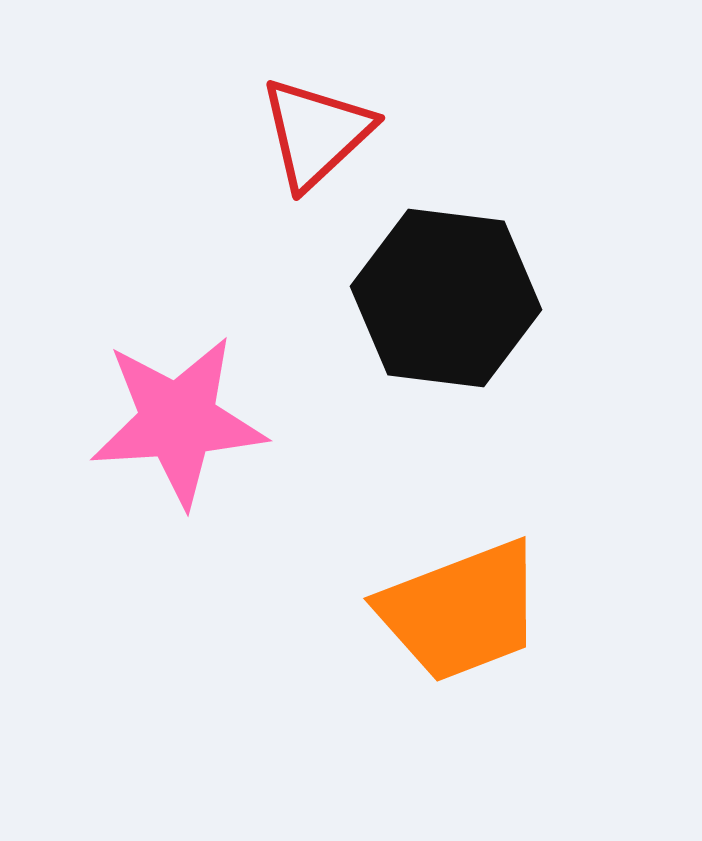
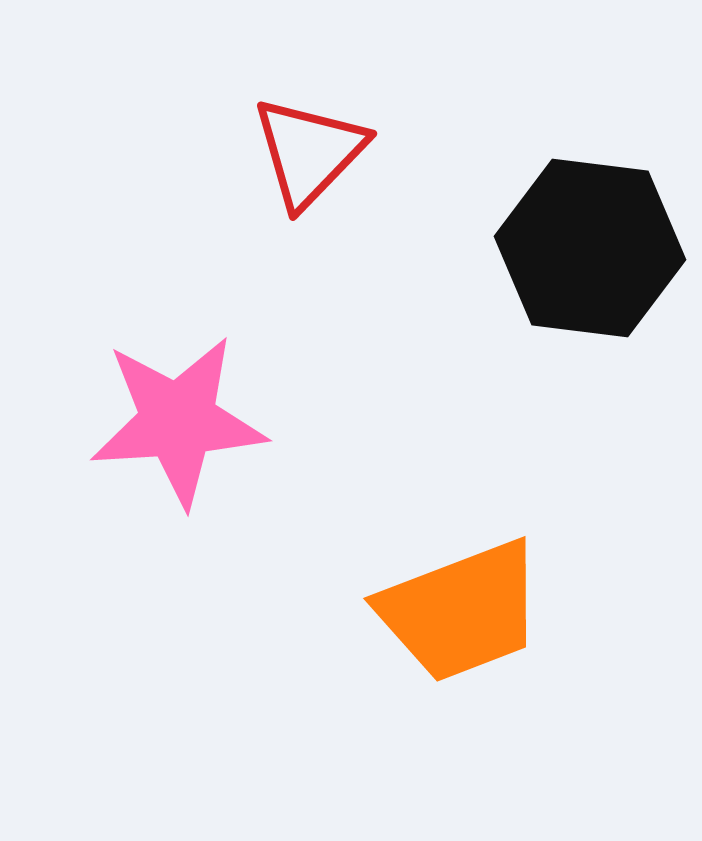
red triangle: moved 7 px left, 19 px down; rotated 3 degrees counterclockwise
black hexagon: moved 144 px right, 50 px up
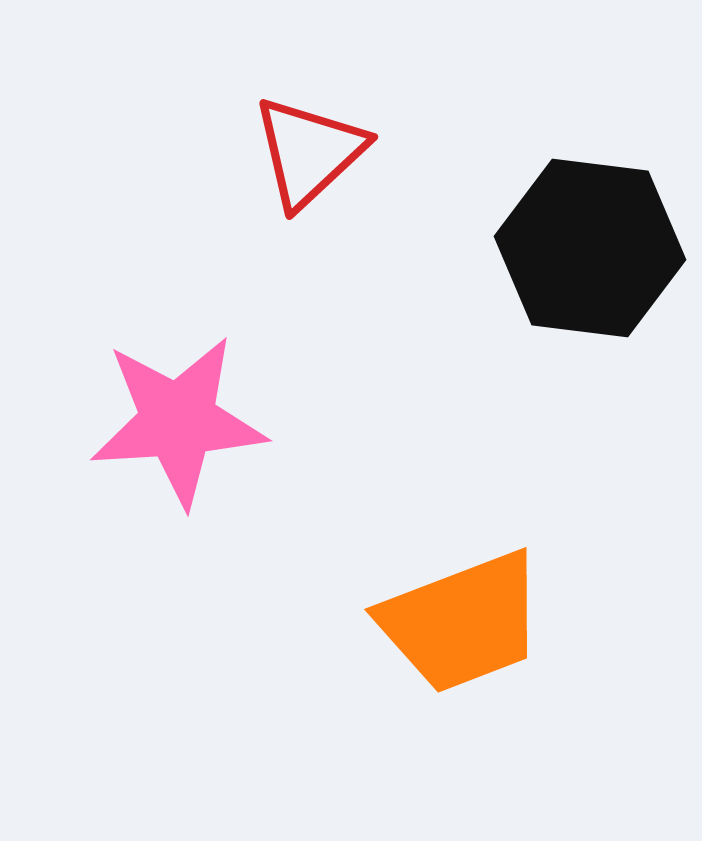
red triangle: rotated 3 degrees clockwise
orange trapezoid: moved 1 px right, 11 px down
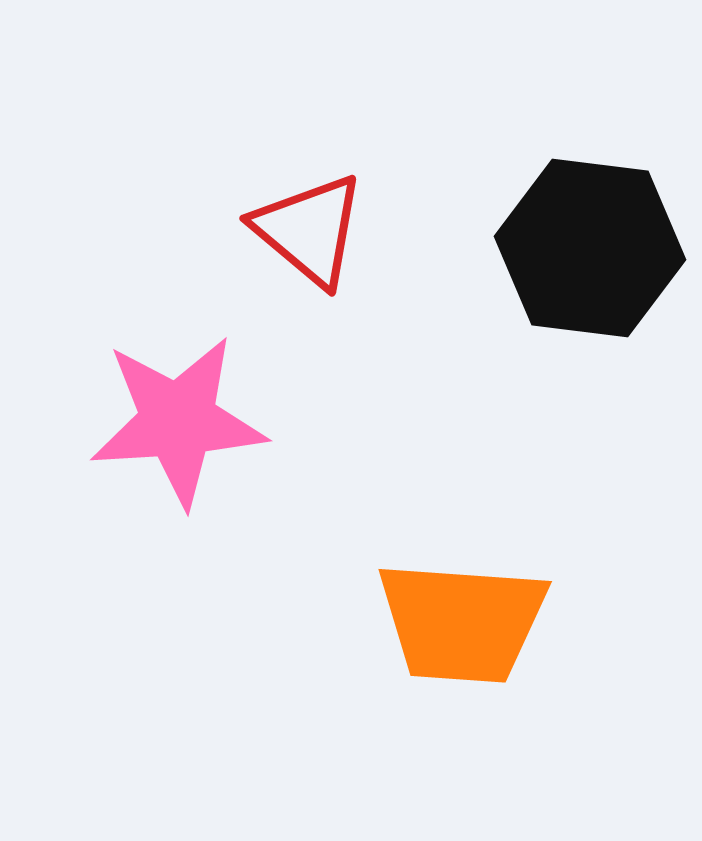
red triangle: moved 78 px down; rotated 37 degrees counterclockwise
orange trapezoid: rotated 25 degrees clockwise
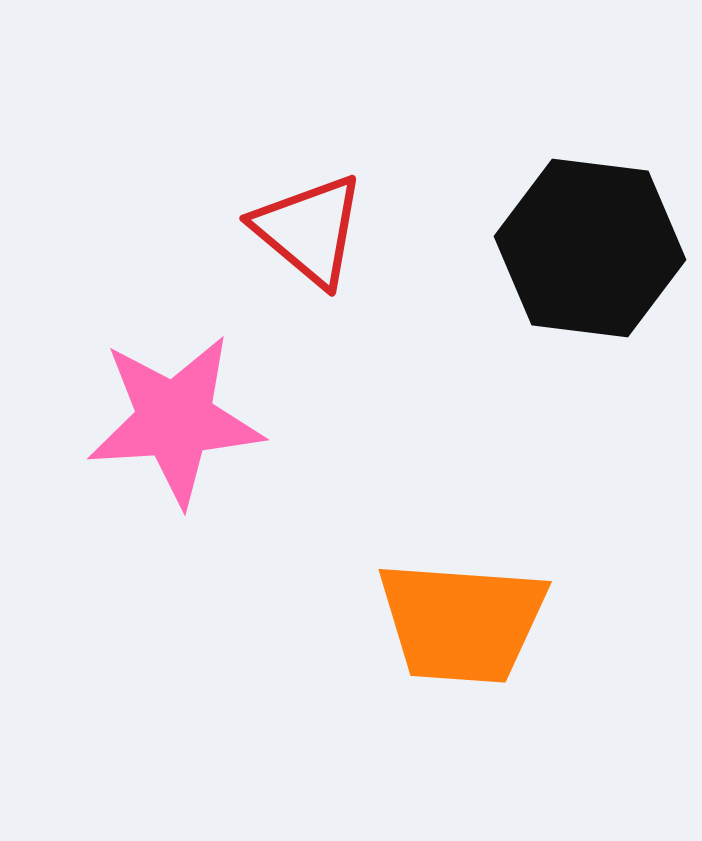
pink star: moved 3 px left, 1 px up
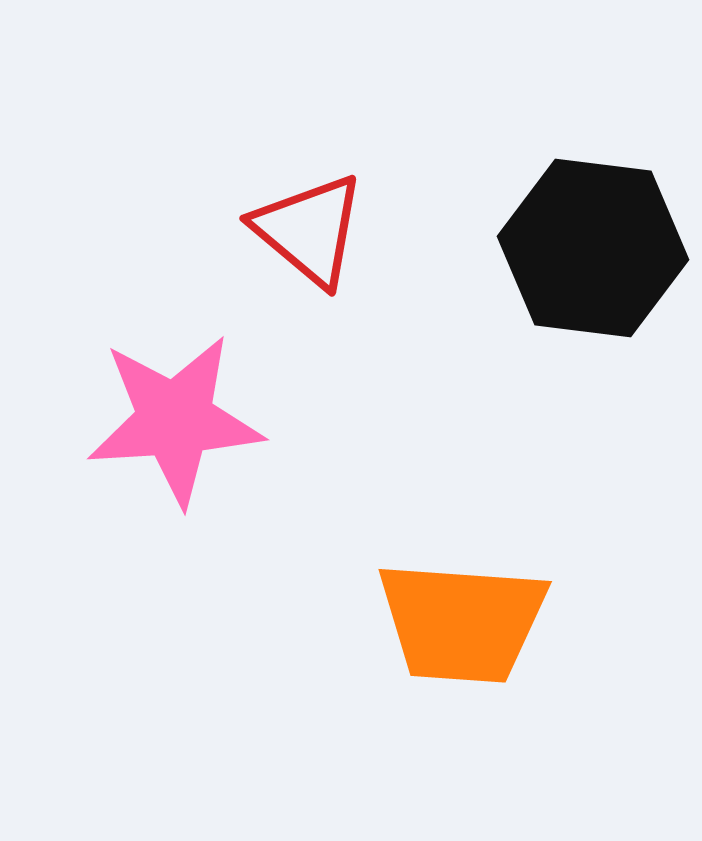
black hexagon: moved 3 px right
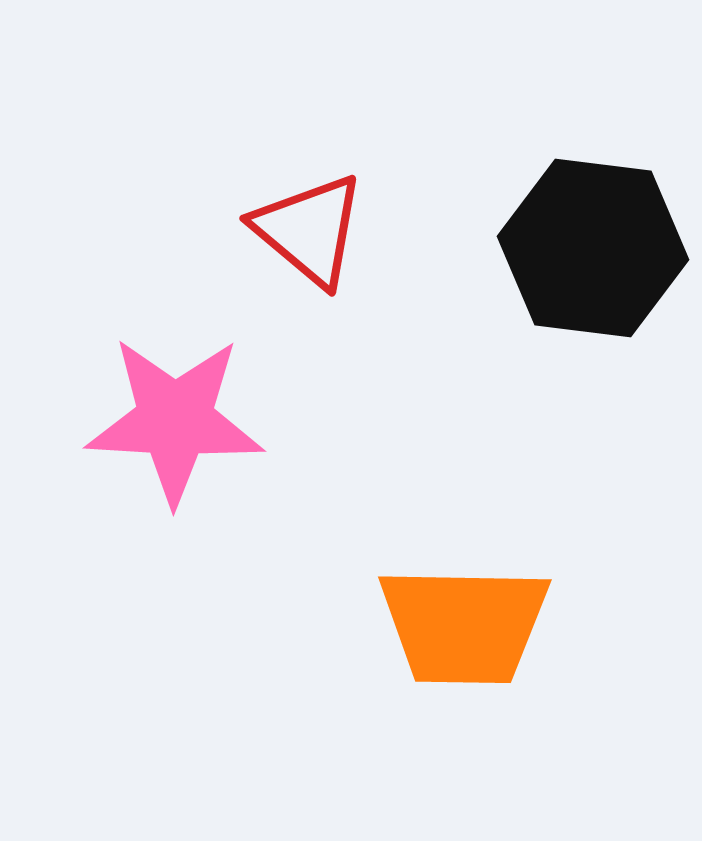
pink star: rotated 7 degrees clockwise
orange trapezoid: moved 2 px right, 3 px down; rotated 3 degrees counterclockwise
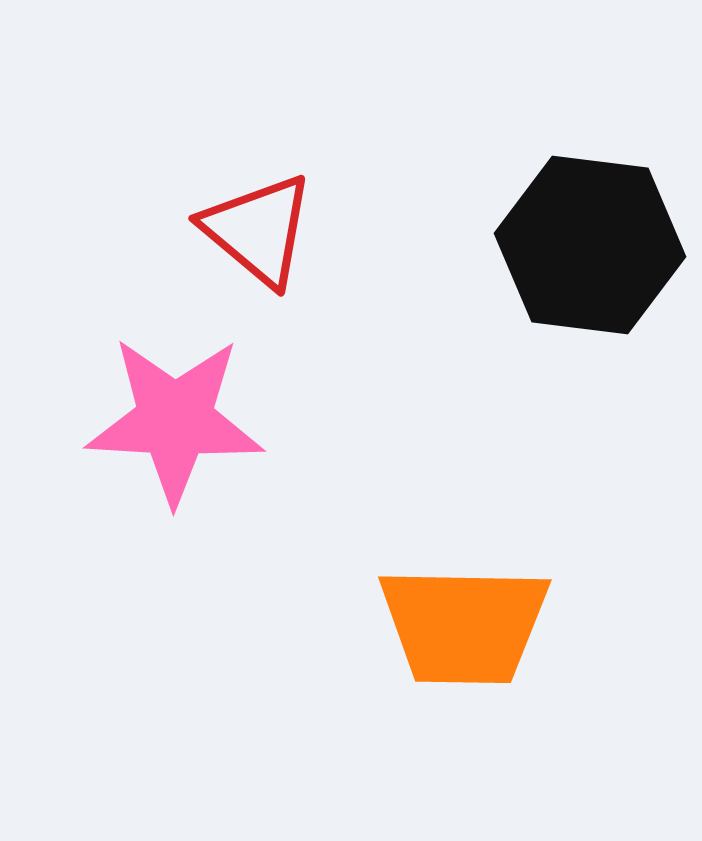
red triangle: moved 51 px left
black hexagon: moved 3 px left, 3 px up
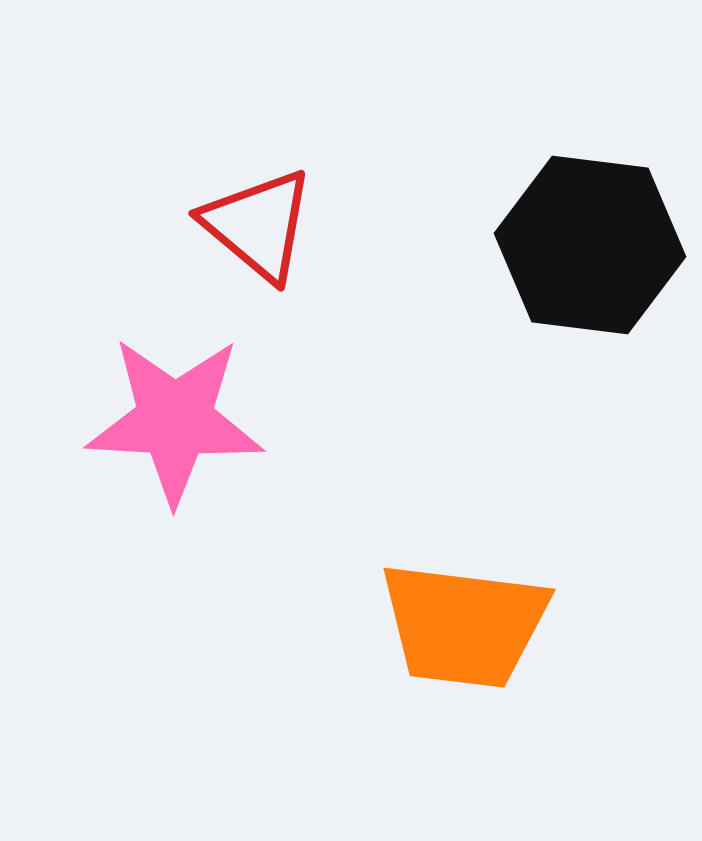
red triangle: moved 5 px up
orange trapezoid: rotated 6 degrees clockwise
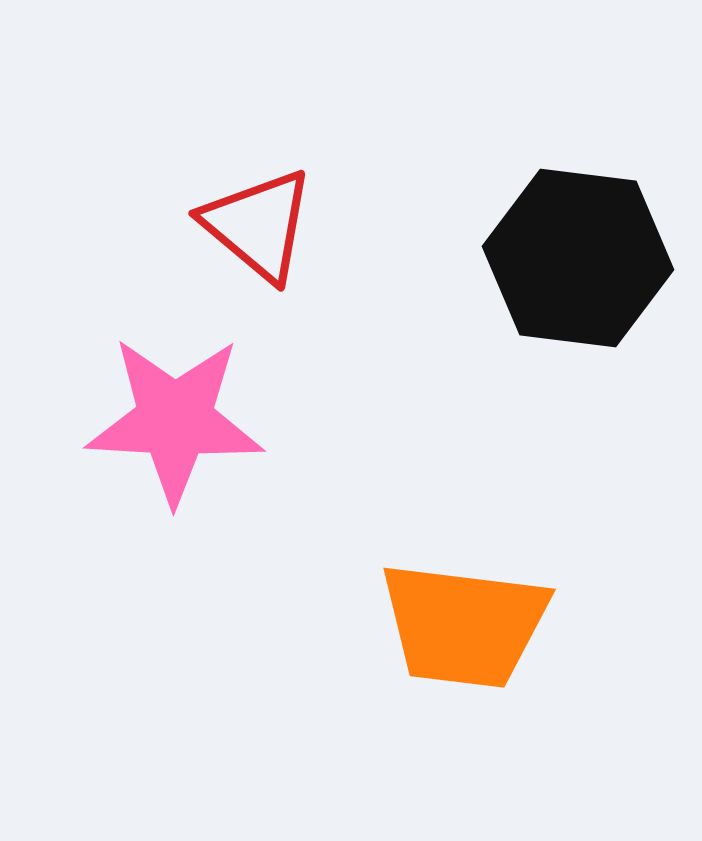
black hexagon: moved 12 px left, 13 px down
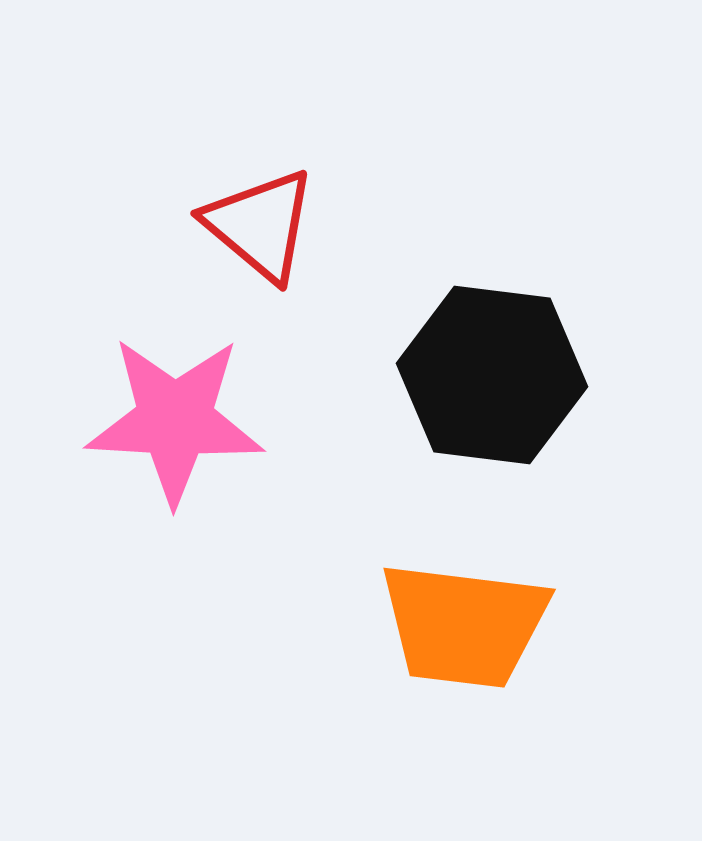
red triangle: moved 2 px right
black hexagon: moved 86 px left, 117 px down
